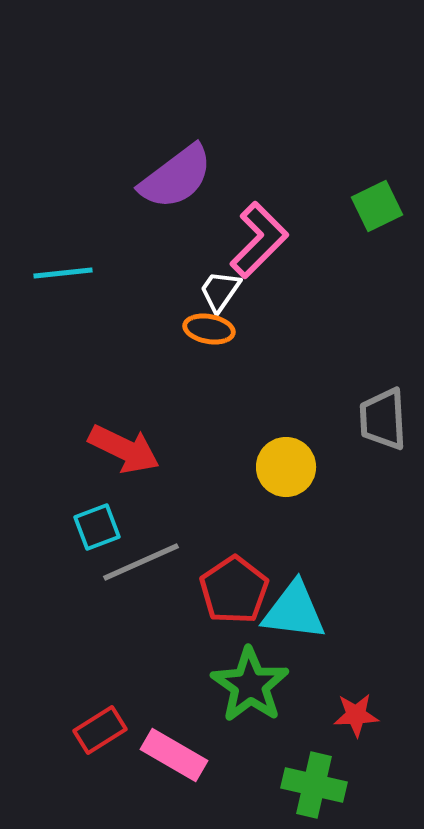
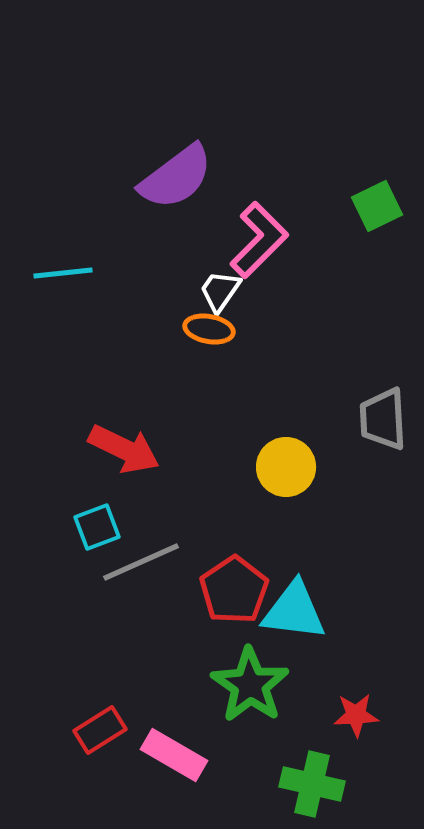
green cross: moved 2 px left, 1 px up
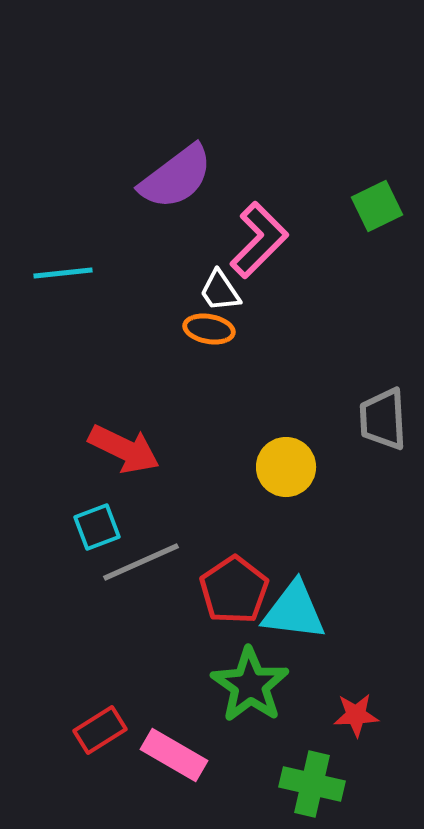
white trapezoid: rotated 69 degrees counterclockwise
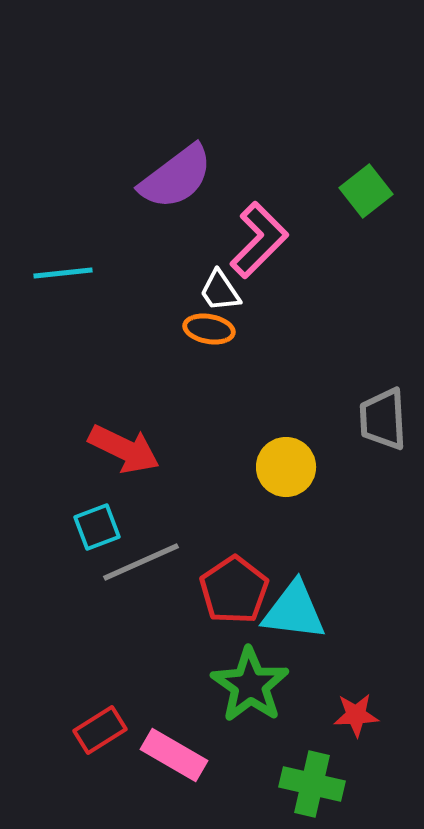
green square: moved 11 px left, 15 px up; rotated 12 degrees counterclockwise
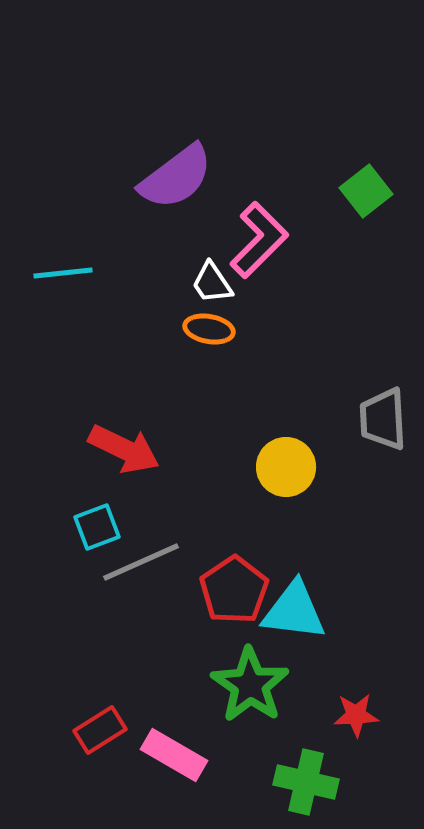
white trapezoid: moved 8 px left, 8 px up
green cross: moved 6 px left, 2 px up
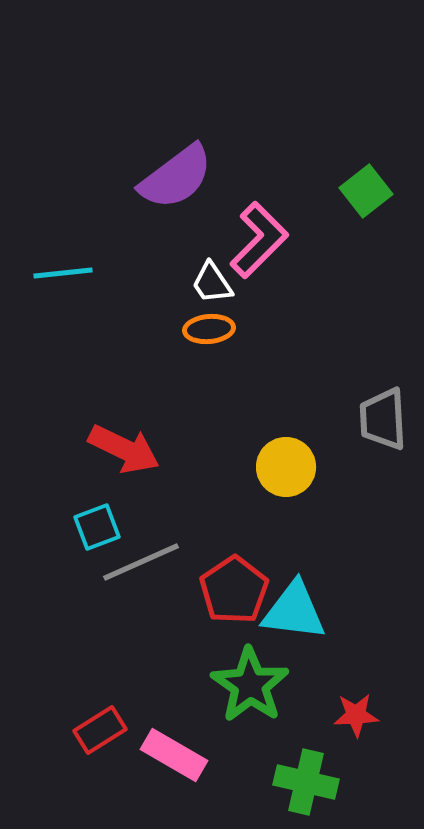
orange ellipse: rotated 15 degrees counterclockwise
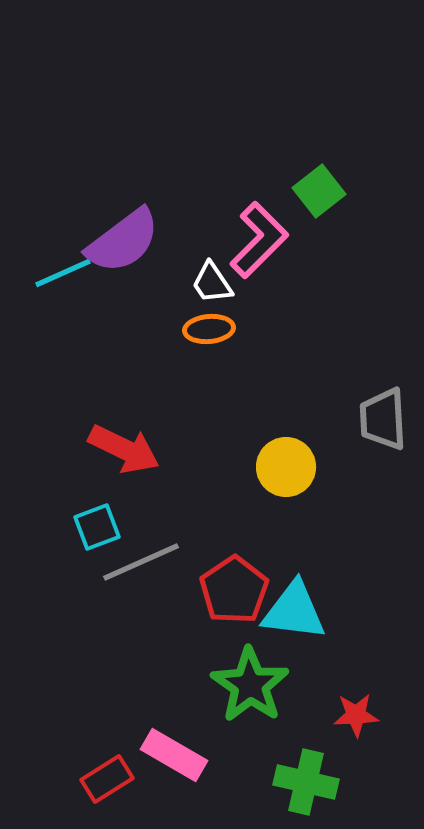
purple semicircle: moved 53 px left, 64 px down
green square: moved 47 px left
cyan line: rotated 18 degrees counterclockwise
red rectangle: moved 7 px right, 49 px down
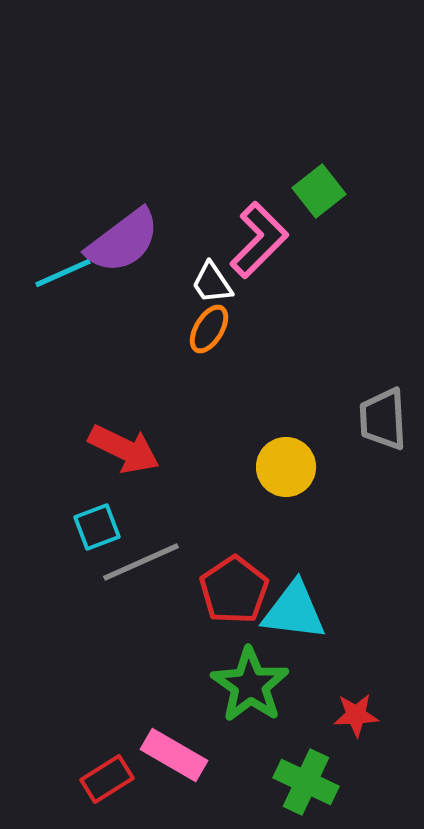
orange ellipse: rotated 54 degrees counterclockwise
green cross: rotated 12 degrees clockwise
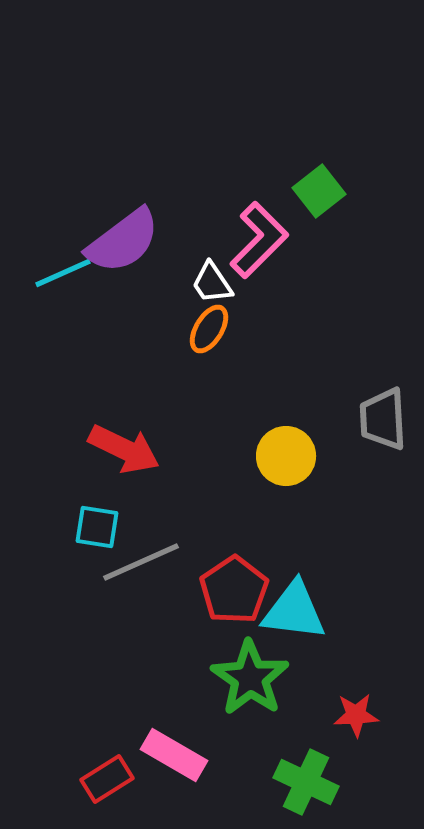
yellow circle: moved 11 px up
cyan square: rotated 30 degrees clockwise
green star: moved 7 px up
